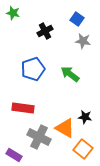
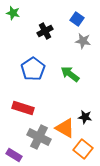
blue pentagon: rotated 15 degrees counterclockwise
red rectangle: rotated 10 degrees clockwise
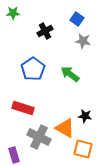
green star: rotated 16 degrees counterclockwise
black star: moved 1 px up
orange square: rotated 24 degrees counterclockwise
purple rectangle: rotated 42 degrees clockwise
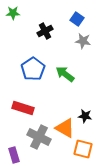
green arrow: moved 5 px left
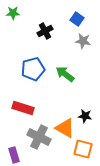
blue pentagon: rotated 20 degrees clockwise
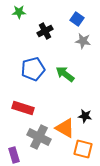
green star: moved 6 px right, 1 px up
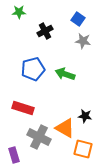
blue square: moved 1 px right
green arrow: rotated 18 degrees counterclockwise
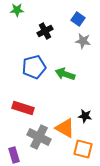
green star: moved 2 px left, 2 px up
blue pentagon: moved 1 px right, 2 px up
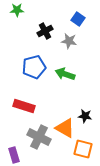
gray star: moved 14 px left
red rectangle: moved 1 px right, 2 px up
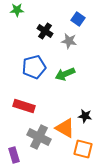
black cross: rotated 28 degrees counterclockwise
green arrow: rotated 42 degrees counterclockwise
